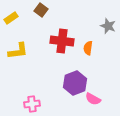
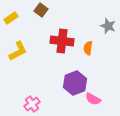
yellow L-shape: rotated 20 degrees counterclockwise
pink cross: rotated 28 degrees counterclockwise
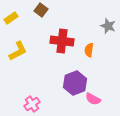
orange semicircle: moved 1 px right, 2 px down
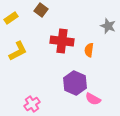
purple hexagon: rotated 15 degrees counterclockwise
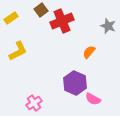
brown square: rotated 16 degrees clockwise
red cross: moved 20 px up; rotated 30 degrees counterclockwise
orange semicircle: moved 2 px down; rotated 32 degrees clockwise
pink cross: moved 2 px right, 1 px up
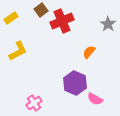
gray star: moved 2 px up; rotated 14 degrees clockwise
pink semicircle: moved 2 px right
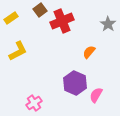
brown square: moved 1 px left
pink semicircle: moved 1 px right, 4 px up; rotated 91 degrees clockwise
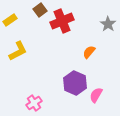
yellow rectangle: moved 1 px left, 2 px down
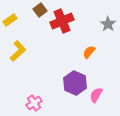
yellow L-shape: rotated 15 degrees counterclockwise
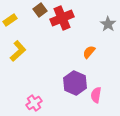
red cross: moved 3 px up
pink semicircle: rotated 21 degrees counterclockwise
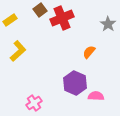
pink semicircle: moved 1 px down; rotated 84 degrees clockwise
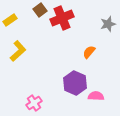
gray star: rotated 21 degrees clockwise
